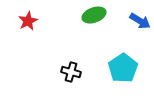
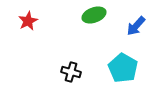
blue arrow: moved 4 px left, 5 px down; rotated 100 degrees clockwise
cyan pentagon: rotated 8 degrees counterclockwise
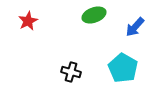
blue arrow: moved 1 px left, 1 px down
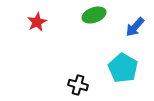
red star: moved 9 px right, 1 px down
black cross: moved 7 px right, 13 px down
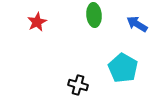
green ellipse: rotated 75 degrees counterclockwise
blue arrow: moved 2 px right, 3 px up; rotated 80 degrees clockwise
